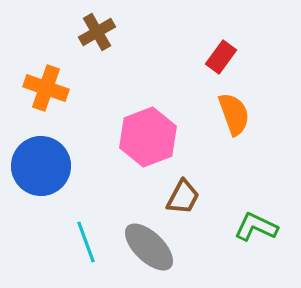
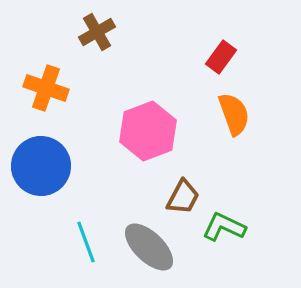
pink hexagon: moved 6 px up
green L-shape: moved 32 px left
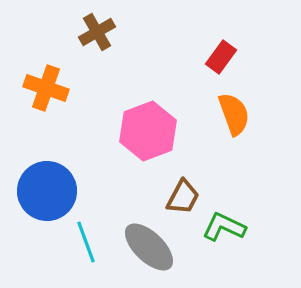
blue circle: moved 6 px right, 25 px down
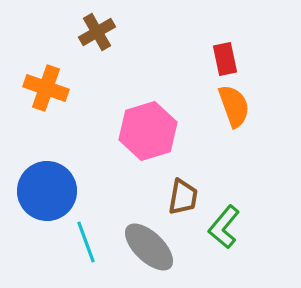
red rectangle: moved 4 px right, 2 px down; rotated 48 degrees counterclockwise
orange semicircle: moved 8 px up
pink hexagon: rotated 4 degrees clockwise
brown trapezoid: rotated 18 degrees counterclockwise
green L-shape: rotated 75 degrees counterclockwise
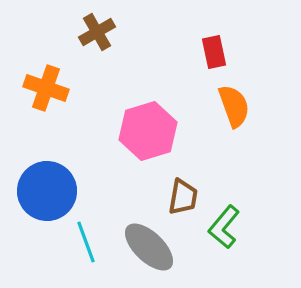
red rectangle: moved 11 px left, 7 px up
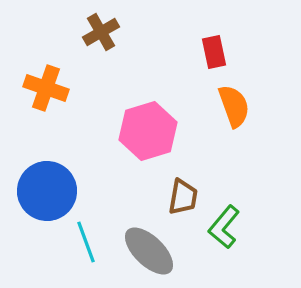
brown cross: moved 4 px right
gray ellipse: moved 4 px down
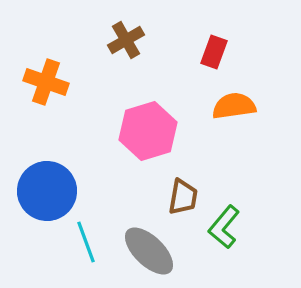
brown cross: moved 25 px right, 8 px down
red rectangle: rotated 32 degrees clockwise
orange cross: moved 6 px up
orange semicircle: rotated 78 degrees counterclockwise
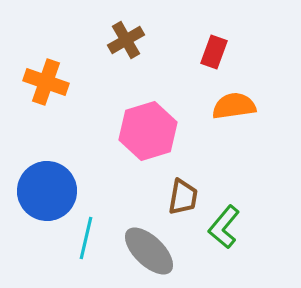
cyan line: moved 4 px up; rotated 33 degrees clockwise
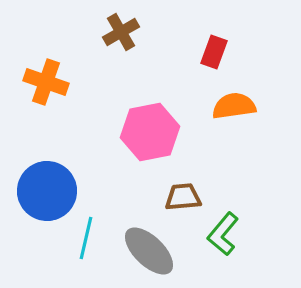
brown cross: moved 5 px left, 8 px up
pink hexagon: moved 2 px right, 1 px down; rotated 6 degrees clockwise
brown trapezoid: rotated 105 degrees counterclockwise
green L-shape: moved 1 px left, 7 px down
